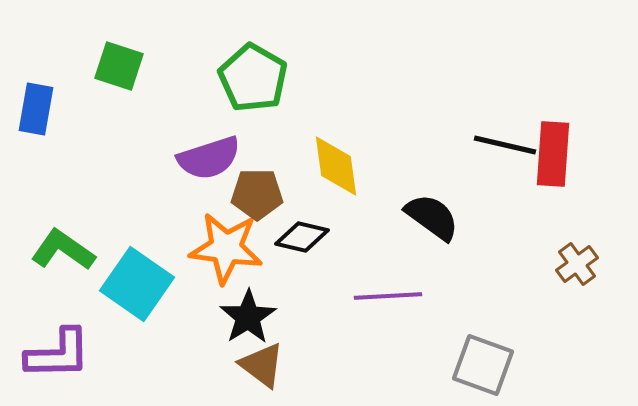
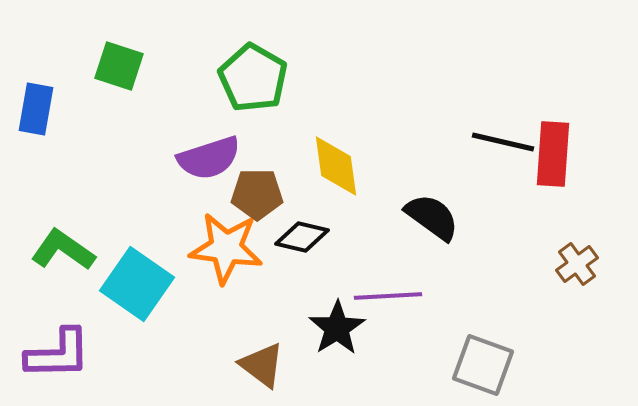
black line: moved 2 px left, 3 px up
black star: moved 89 px right, 11 px down
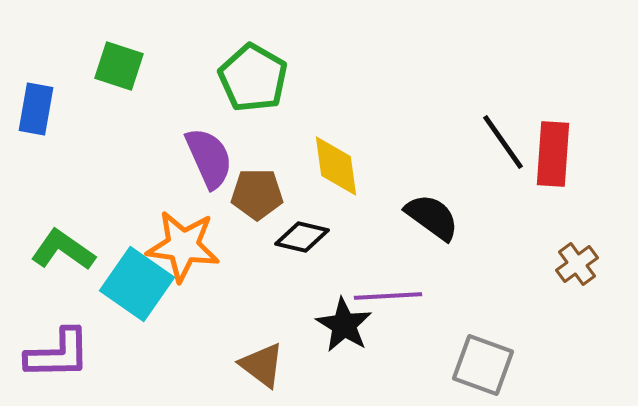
black line: rotated 42 degrees clockwise
purple semicircle: rotated 96 degrees counterclockwise
orange star: moved 43 px left, 2 px up
black star: moved 7 px right, 3 px up; rotated 8 degrees counterclockwise
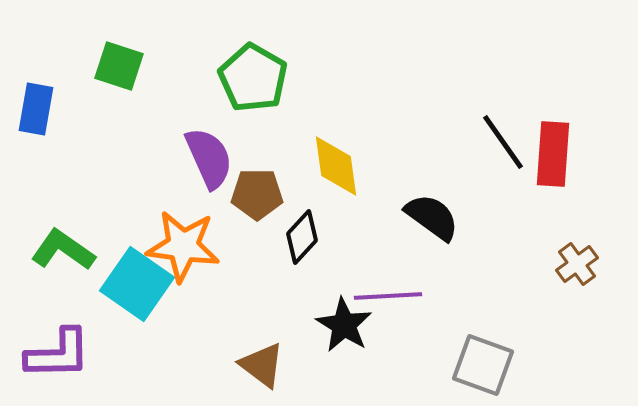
black diamond: rotated 60 degrees counterclockwise
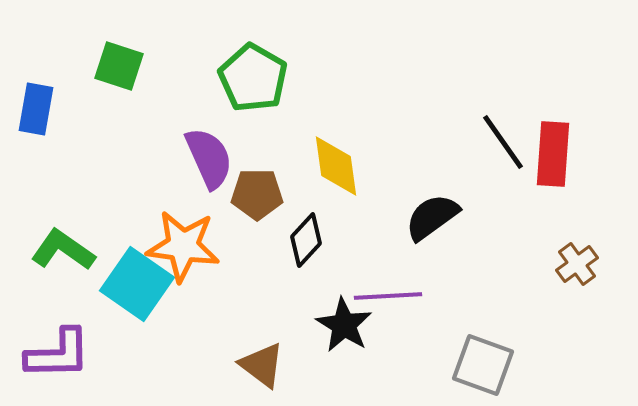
black semicircle: rotated 72 degrees counterclockwise
black diamond: moved 4 px right, 3 px down
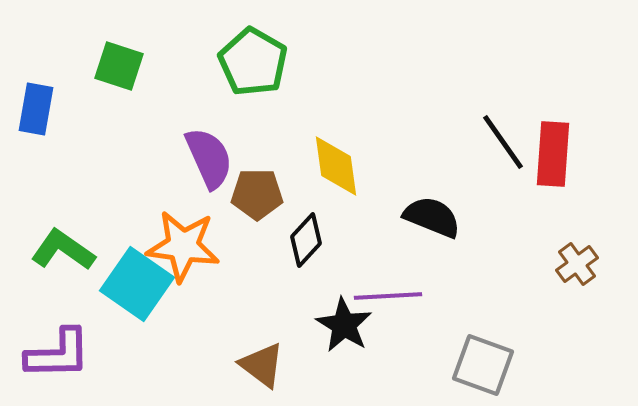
green pentagon: moved 16 px up
black semicircle: rotated 58 degrees clockwise
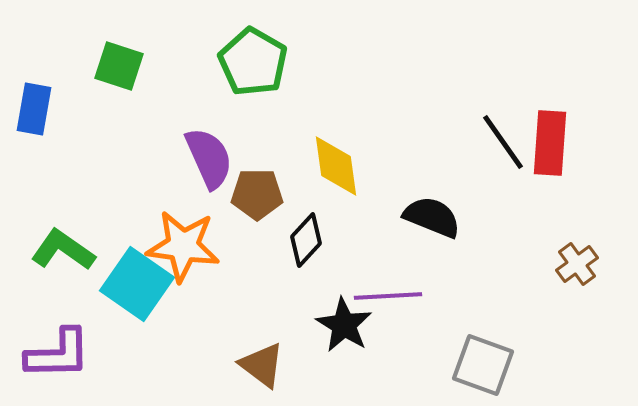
blue rectangle: moved 2 px left
red rectangle: moved 3 px left, 11 px up
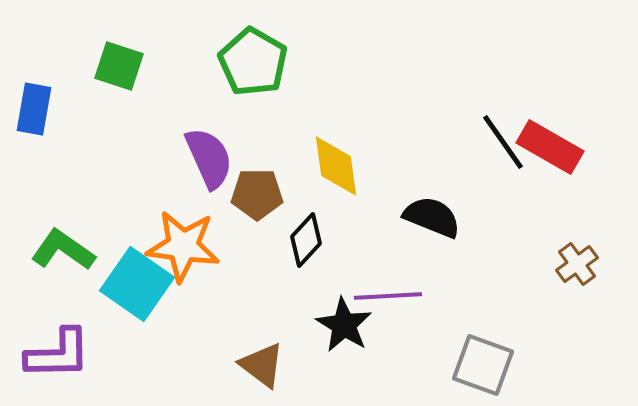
red rectangle: moved 4 px down; rotated 64 degrees counterclockwise
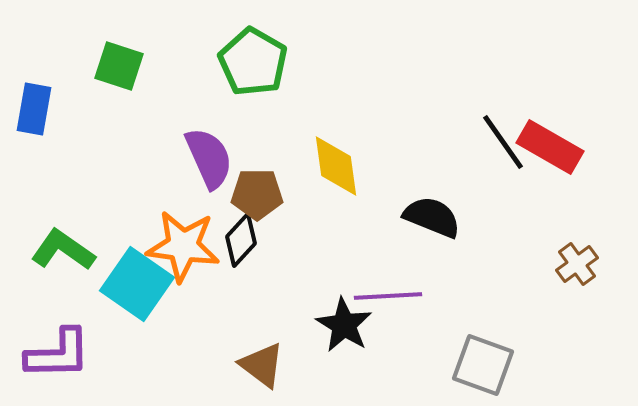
black diamond: moved 65 px left
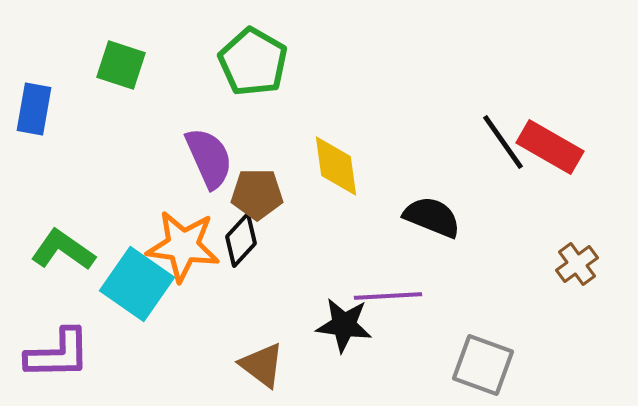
green square: moved 2 px right, 1 px up
black star: rotated 24 degrees counterclockwise
